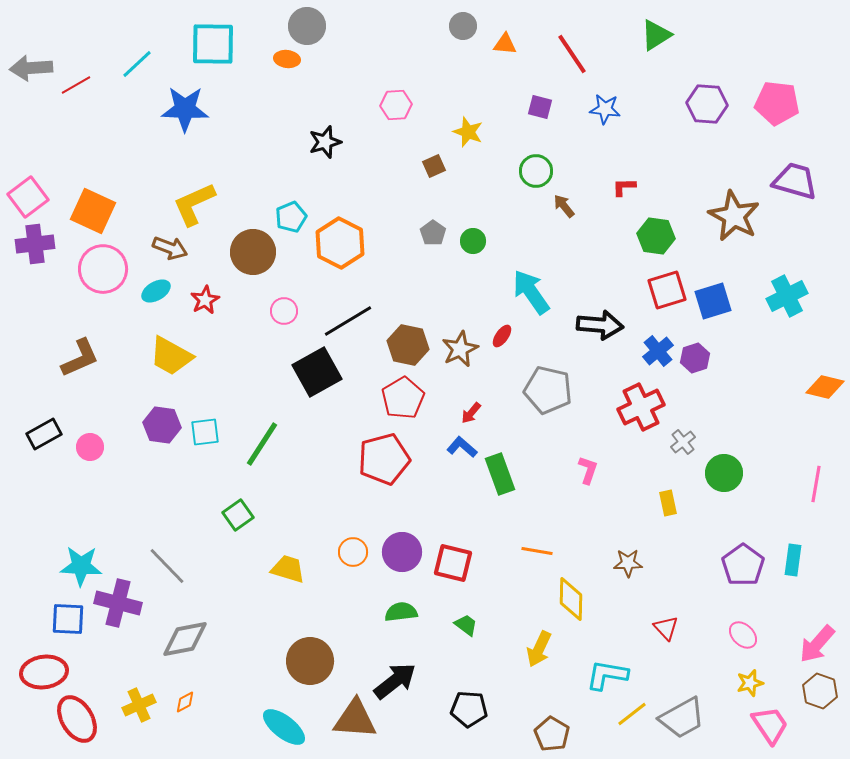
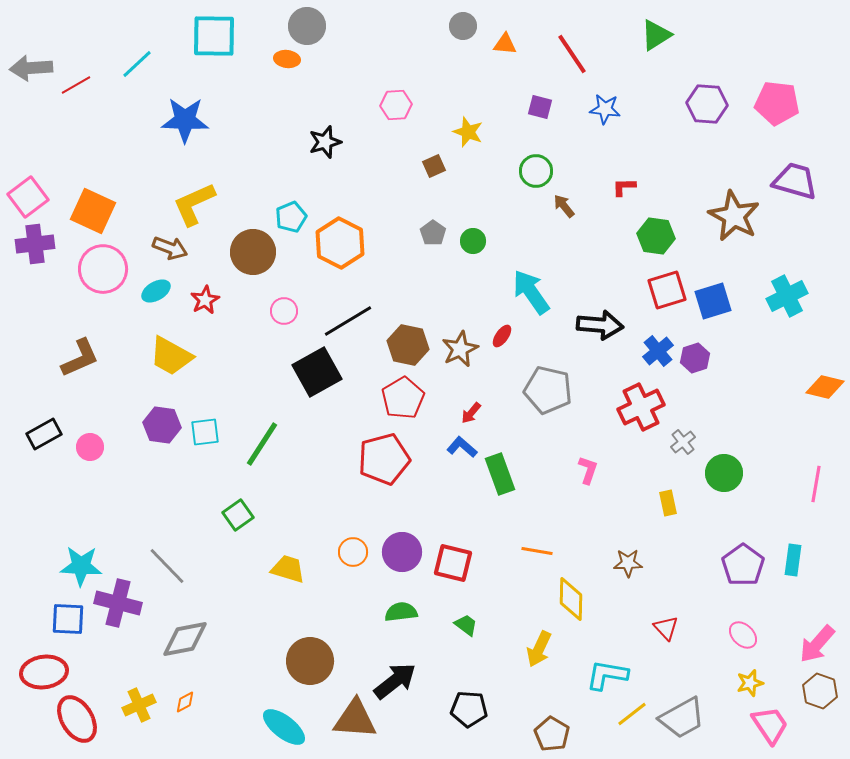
cyan square at (213, 44): moved 1 px right, 8 px up
blue star at (185, 109): moved 11 px down
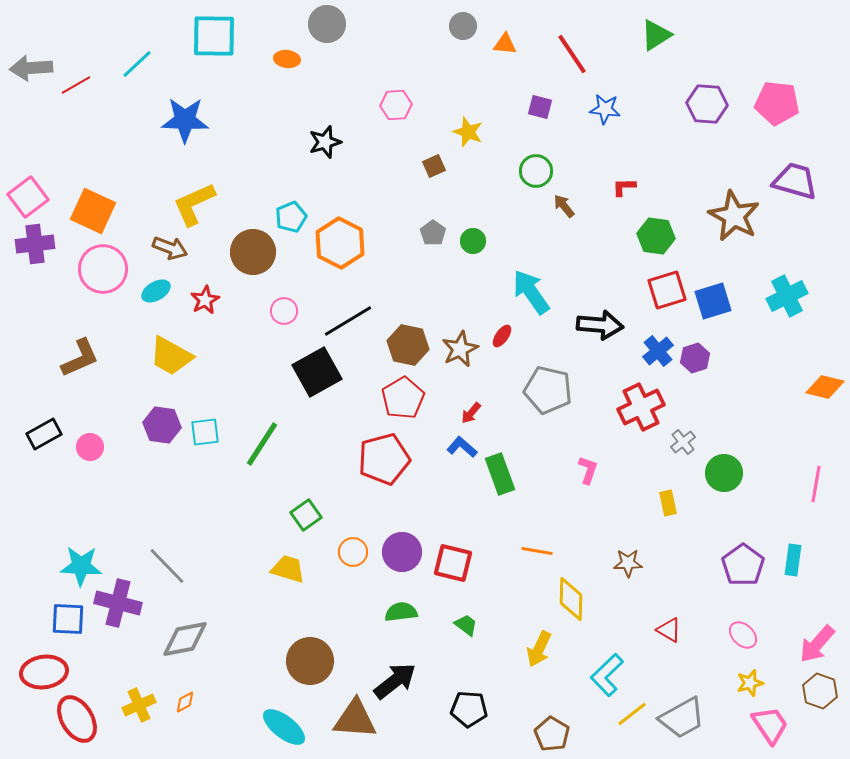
gray circle at (307, 26): moved 20 px right, 2 px up
green square at (238, 515): moved 68 px right
red triangle at (666, 628): moved 3 px right, 2 px down; rotated 16 degrees counterclockwise
cyan L-shape at (607, 675): rotated 54 degrees counterclockwise
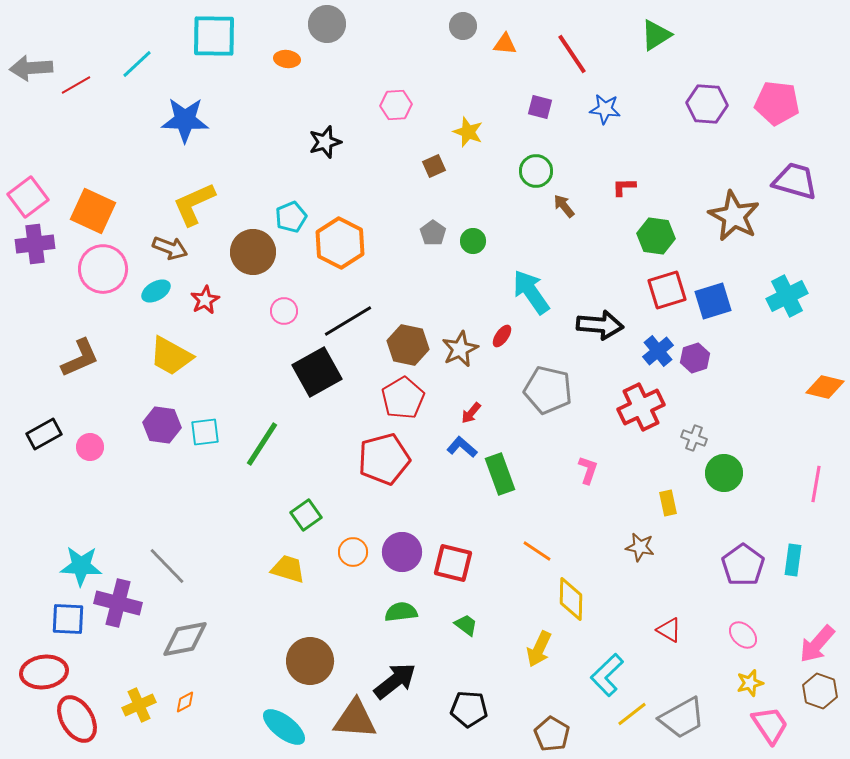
gray cross at (683, 442): moved 11 px right, 4 px up; rotated 30 degrees counterclockwise
orange line at (537, 551): rotated 24 degrees clockwise
brown star at (628, 563): moved 12 px right, 16 px up; rotated 12 degrees clockwise
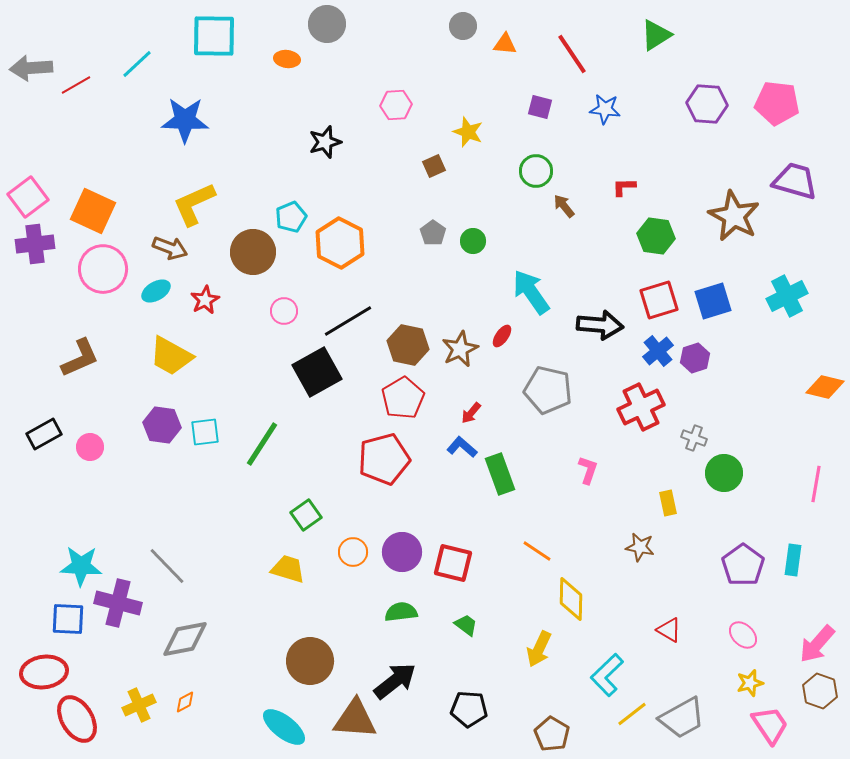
red square at (667, 290): moved 8 px left, 10 px down
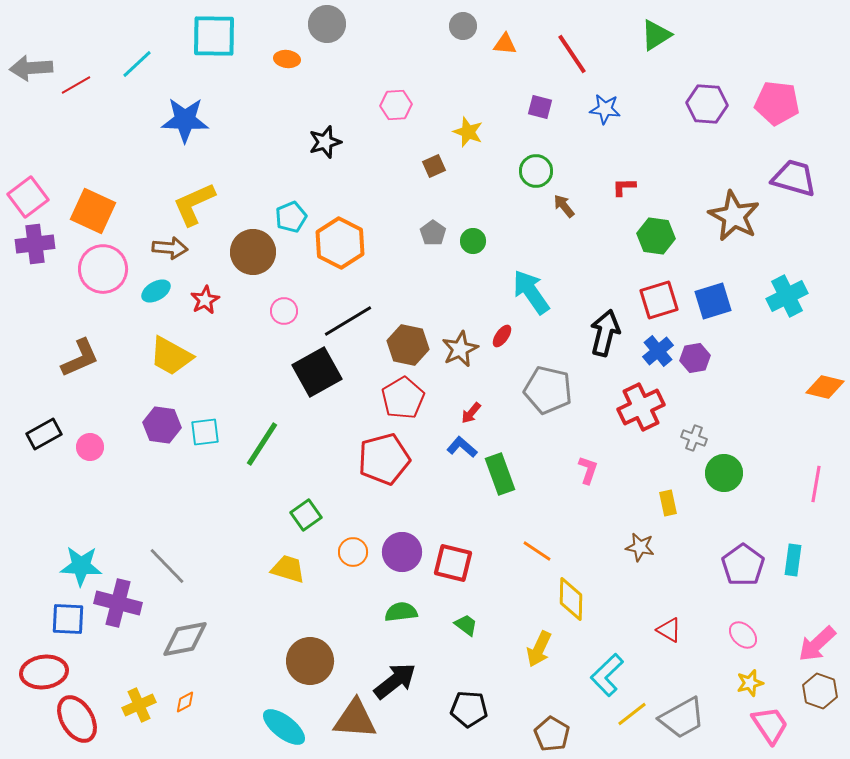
purple trapezoid at (795, 181): moved 1 px left, 3 px up
brown arrow at (170, 248): rotated 16 degrees counterclockwise
black arrow at (600, 325): moved 5 px right, 8 px down; rotated 81 degrees counterclockwise
purple hexagon at (695, 358): rotated 8 degrees clockwise
pink arrow at (817, 644): rotated 6 degrees clockwise
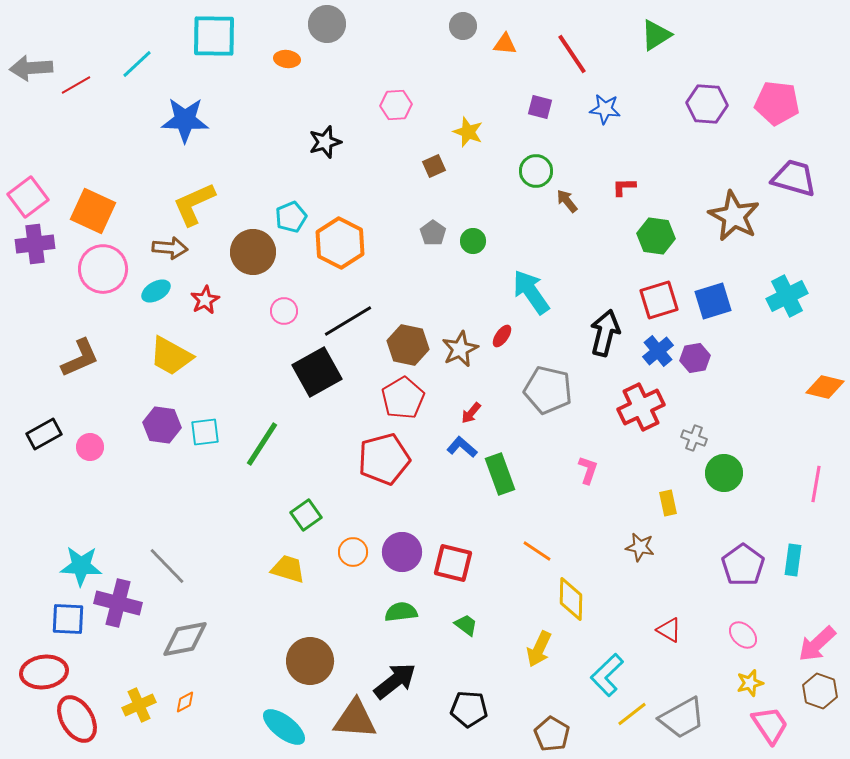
brown arrow at (564, 206): moved 3 px right, 5 px up
